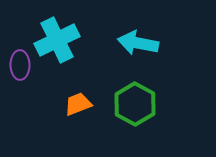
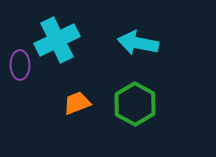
orange trapezoid: moved 1 px left, 1 px up
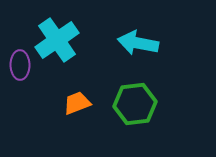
cyan cross: rotated 9 degrees counterclockwise
green hexagon: rotated 24 degrees clockwise
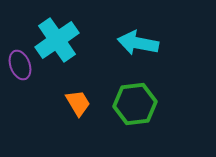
purple ellipse: rotated 20 degrees counterclockwise
orange trapezoid: moved 1 px right; rotated 80 degrees clockwise
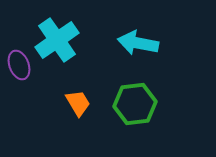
purple ellipse: moved 1 px left
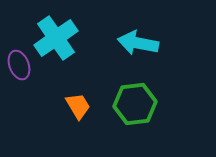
cyan cross: moved 1 px left, 2 px up
orange trapezoid: moved 3 px down
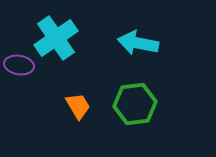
purple ellipse: rotated 60 degrees counterclockwise
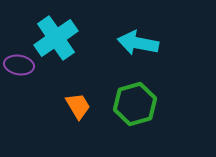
green hexagon: rotated 9 degrees counterclockwise
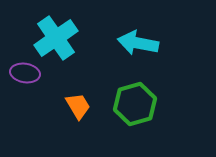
purple ellipse: moved 6 px right, 8 px down
